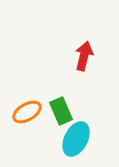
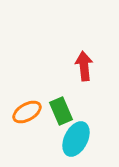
red arrow: moved 10 px down; rotated 20 degrees counterclockwise
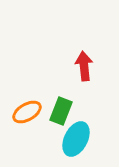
green rectangle: rotated 44 degrees clockwise
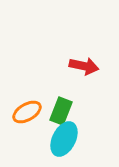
red arrow: rotated 108 degrees clockwise
cyan ellipse: moved 12 px left
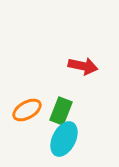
red arrow: moved 1 px left
orange ellipse: moved 2 px up
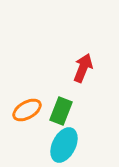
red arrow: moved 2 px down; rotated 80 degrees counterclockwise
cyan ellipse: moved 6 px down
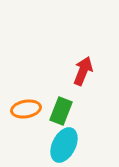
red arrow: moved 3 px down
orange ellipse: moved 1 px left, 1 px up; rotated 20 degrees clockwise
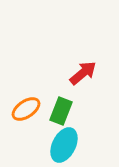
red arrow: moved 2 px down; rotated 28 degrees clockwise
orange ellipse: rotated 24 degrees counterclockwise
